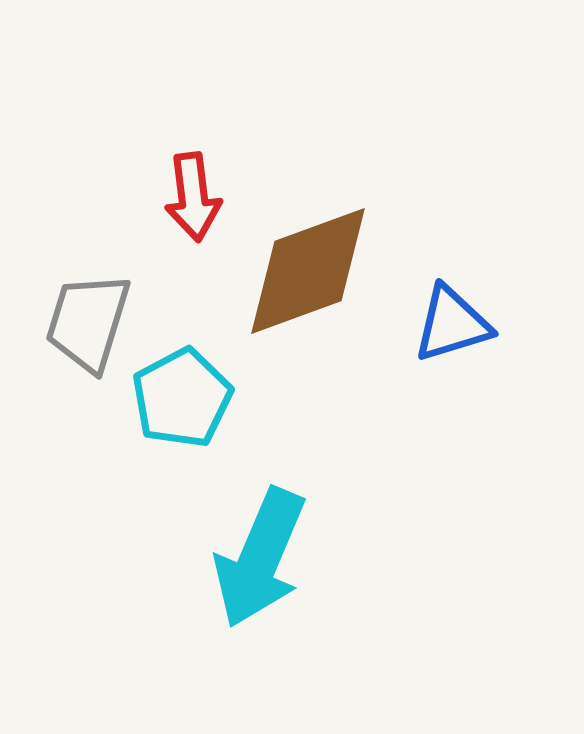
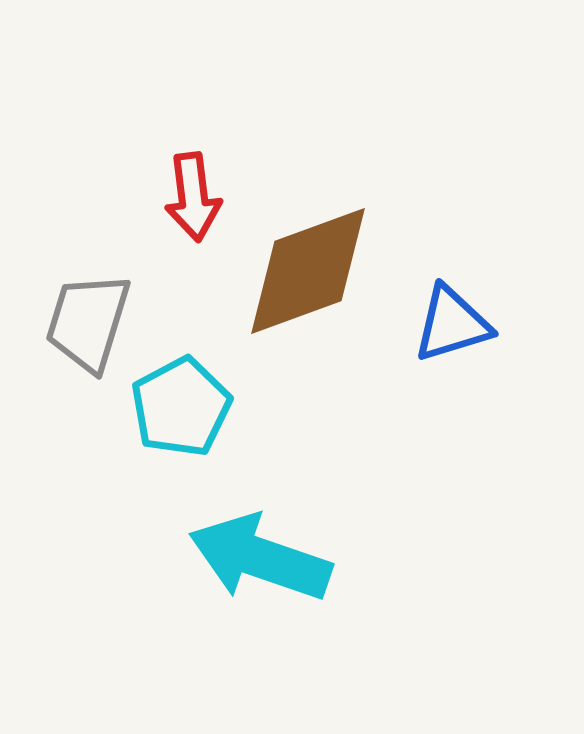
cyan pentagon: moved 1 px left, 9 px down
cyan arrow: rotated 86 degrees clockwise
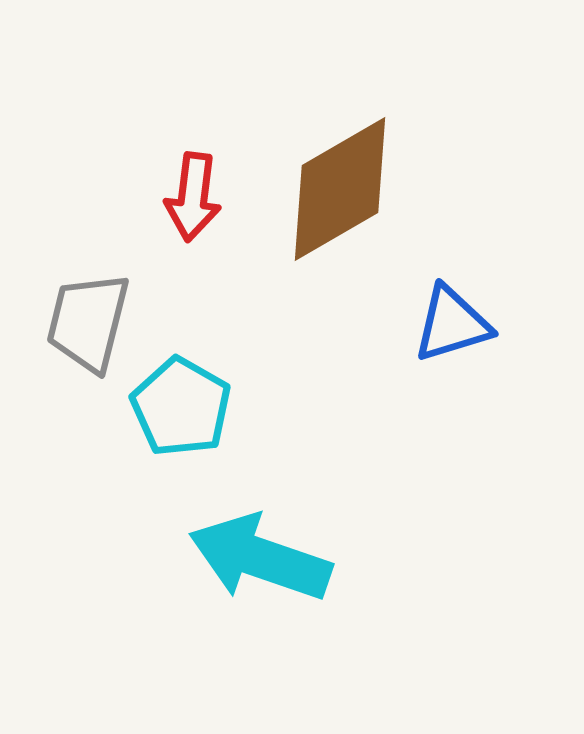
red arrow: rotated 14 degrees clockwise
brown diamond: moved 32 px right, 82 px up; rotated 10 degrees counterclockwise
gray trapezoid: rotated 3 degrees counterclockwise
cyan pentagon: rotated 14 degrees counterclockwise
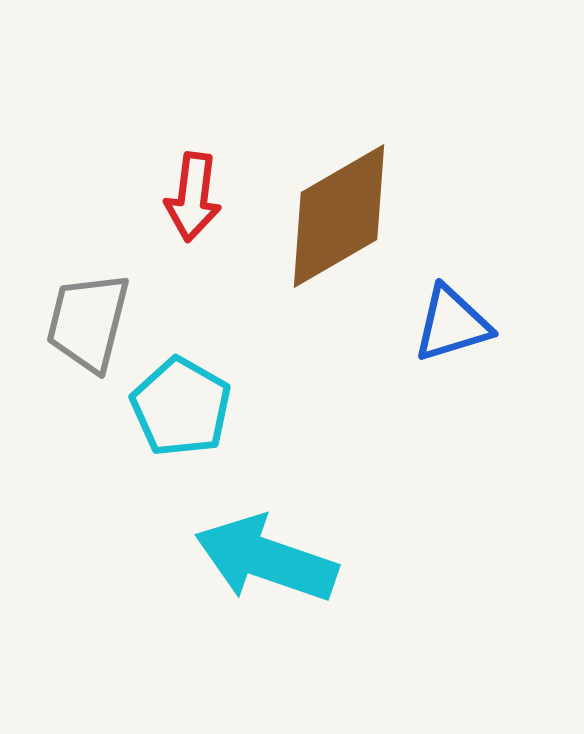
brown diamond: moved 1 px left, 27 px down
cyan arrow: moved 6 px right, 1 px down
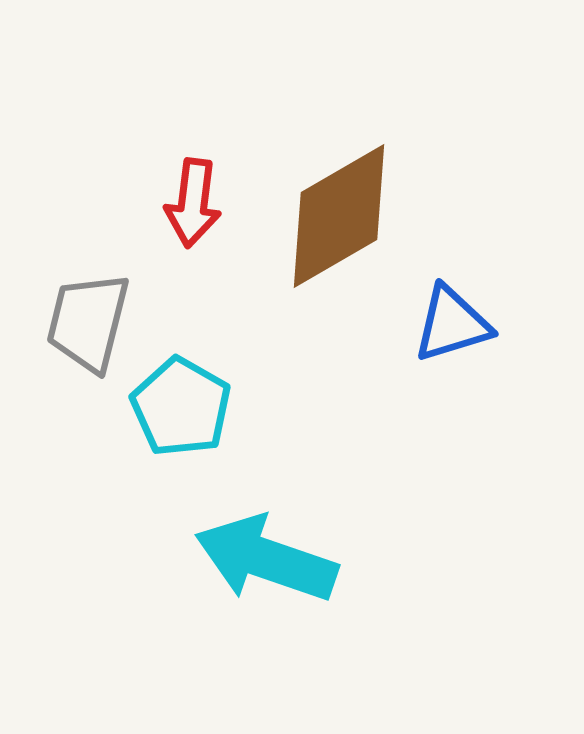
red arrow: moved 6 px down
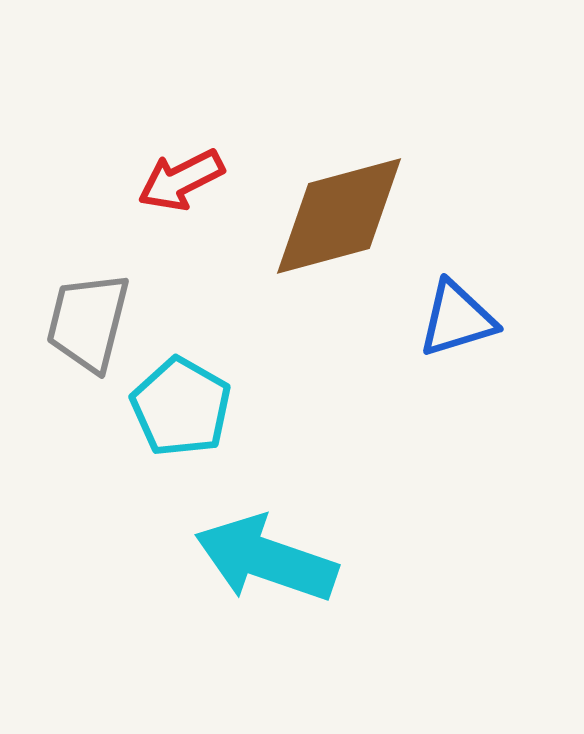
red arrow: moved 12 px left, 23 px up; rotated 56 degrees clockwise
brown diamond: rotated 15 degrees clockwise
blue triangle: moved 5 px right, 5 px up
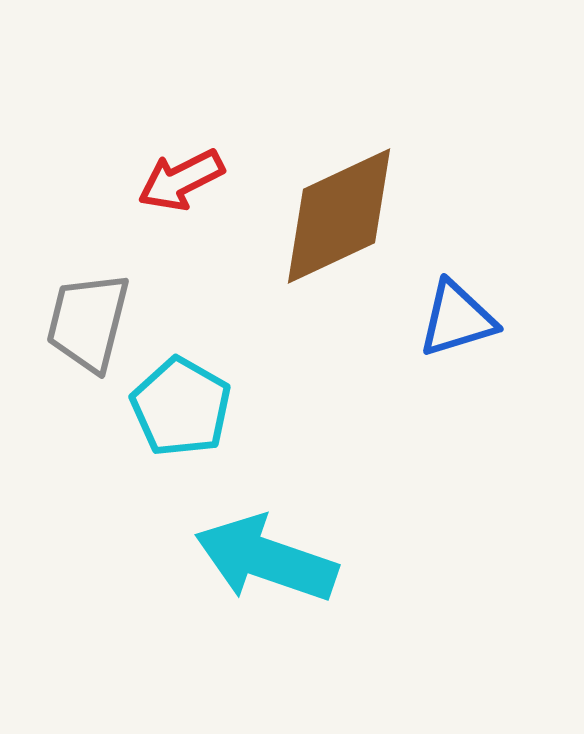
brown diamond: rotated 10 degrees counterclockwise
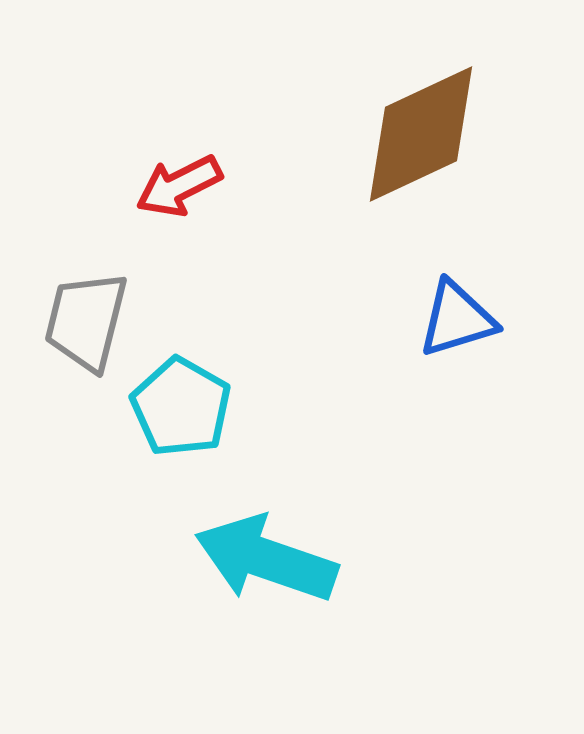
red arrow: moved 2 px left, 6 px down
brown diamond: moved 82 px right, 82 px up
gray trapezoid: moved 2 px left, 1 px up
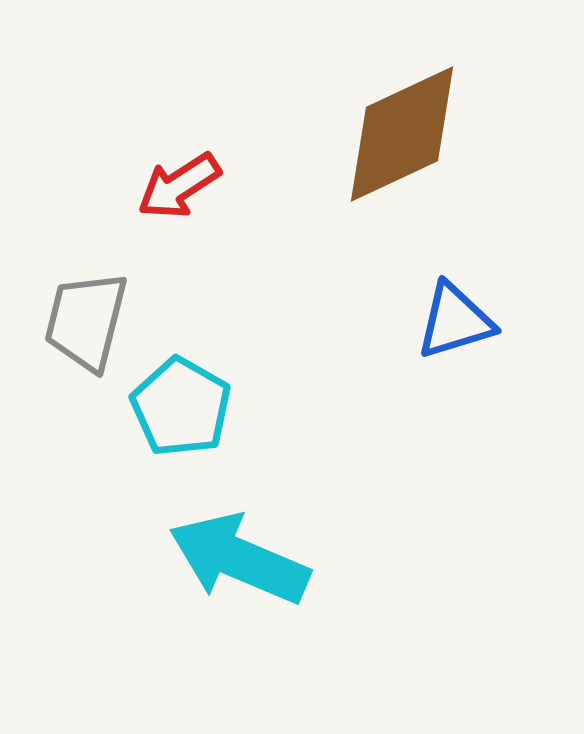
brown diamond: moved 19 px left
red arrow: rotated 6 degrees counterclockwise
blue triangle: moved 2 px left, 2 px down
cyan arrow: moved 27 px left; rotated 4 degrees clockwise
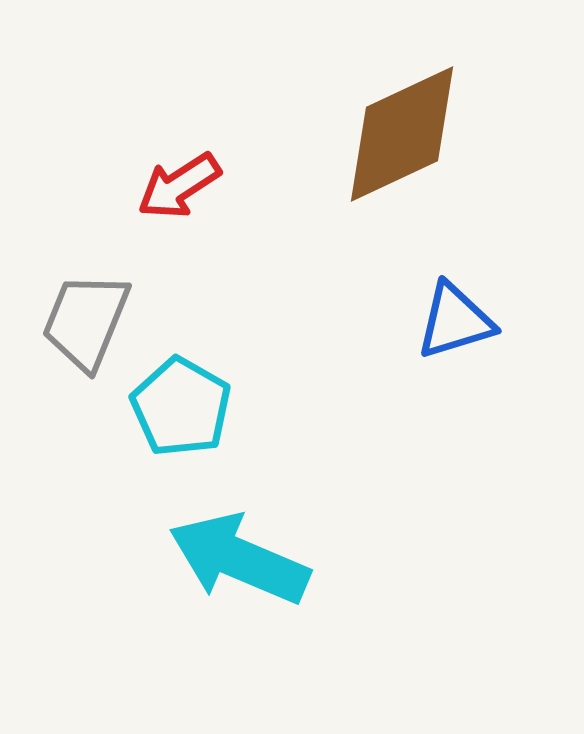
gray trapezoid: rotated 8 degrees clockwise
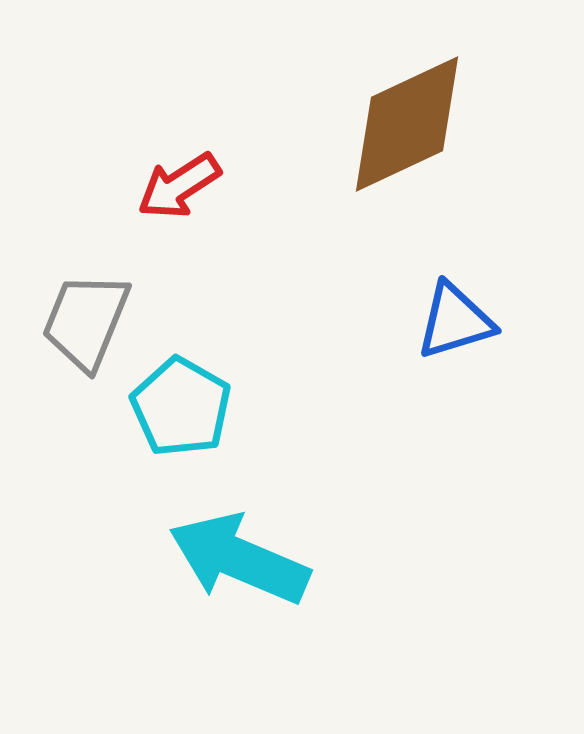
brown diamond: moved 5 px right, 10 px up
